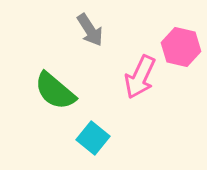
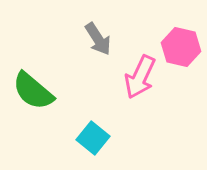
gray arrow: moved 8 px right, 9 px down
green semicircle: moved 22 px left
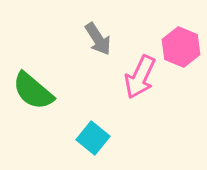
pink hexagon: rotated 9 degrees clockwise
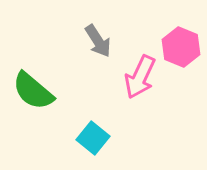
gray arrow: moved 2 px down
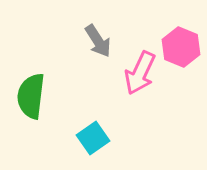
pink arrow: moved 4 px up
green semicircle: moved 2 px left, 5 px down; rotated 57 degrees clockwise
cyan square: rotated 16 degrees clockwise
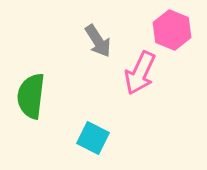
pink hexagon: moved 9 px left, 17 px up
cyan square: rotated 28 degrees counterclockwise
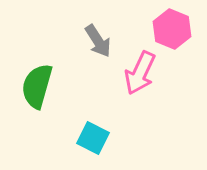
pink hexagon: moved 1 px up
green semicircle: moved 6 px right, 10 px up; rotated 9 degrees clockwise
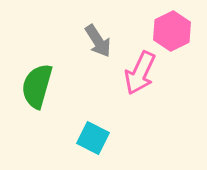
pink hexagon: moved 2 px down; rotated 12 degrees clockwise
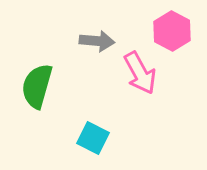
pink hexagon: rotated 6 degrees counterclockwise
gray arrow: moved 1 px left; rotated 52 degrees counterclockwise
pink arrow: rotated 54 degrees counterclockwise
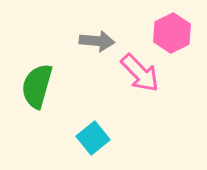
pink hexagon: moved 2 px down; rotated 6 degrees clockwise
pink arrow: rotated 15 degrees counterclockwise
cyan square: rotated 24 degrees clockwise
